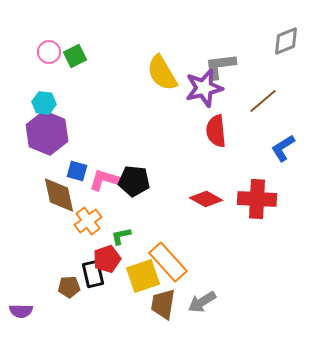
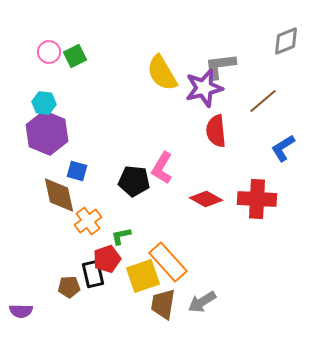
pink L-shape: moved 57 px right, 12 px up; rotated 76 degrees counterclockwise
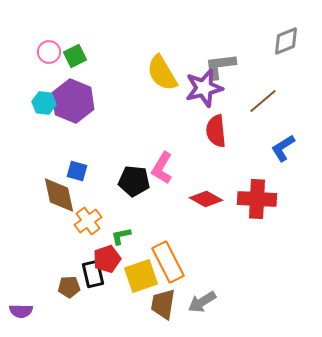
purple hexagon: moved 26 px right, 32 px up
orange rectangle: rotated 15 degrees clockwise
yellow square: moved 2 px left
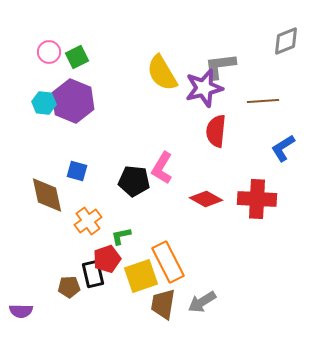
green square: moved 2 px right, 1 px down
brown line: rotated 36 degrees clockwise
red semicircle: rotated 12 degrees clockwise
brown diamond: moved 12 px left
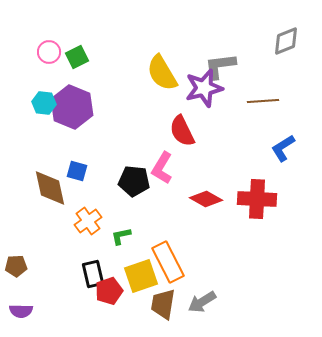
purple hexagon: moved 1 px left, 6 px down
red semicircle: moved 34 px left; rotated 32 degrees counterclockwise
brown diamond: moved 3 px right, 7 px up
red pentagon: moved 2 px right, 32 px down
brown pentagon: moved 53 px left, 21 px up
